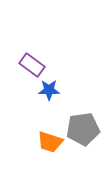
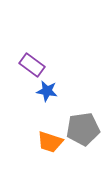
blue star: moved 2 px left, 1 px down; rotated 10 degrees clockwise
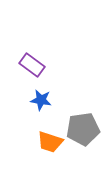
blue star: moved 6 px left, 9 px down
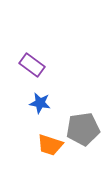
blue star: moved 1 px left, 3 px down
orange trapezoid: moved 3 px down
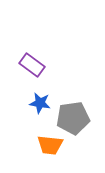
gray pentagon: moved 10 px left, 11 px up
orange trapezoid: rotated 12 degrees counterclockwise
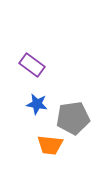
blue star: moved 3 px left, 1 px down
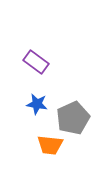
purple rectangle: moved 4 px right, 3 px up
gray pentagon: rotated 16 degrees counterclockwise
